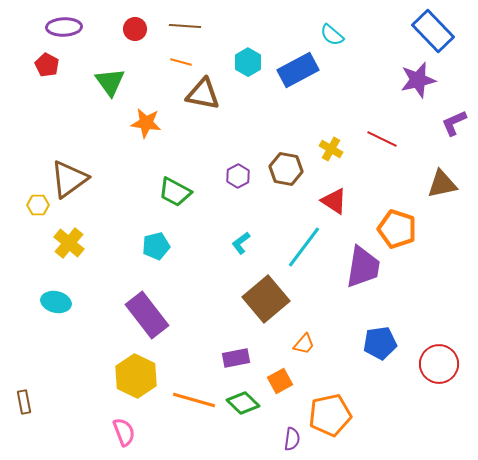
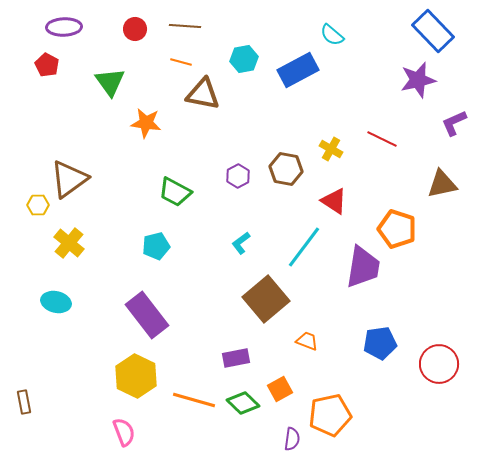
cyan hexagon at (248, 62): moved 4 px left, 3 px up; rotated 20 degrees clockwise
orange trapezoid at (304, 344): moved 3 px right, 3 px up; rotated 110 degrees counterclockwise
orange square at (280, 381): moved 8 px down
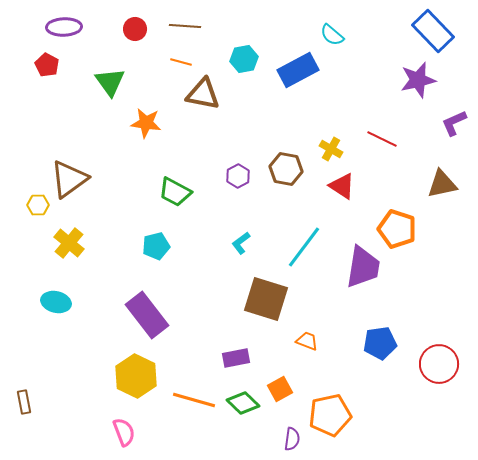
red triangle at (334, 201): moved 8 px right, 15 px up
brown square at (266, 299): rotated 33 degrees counterclockwise
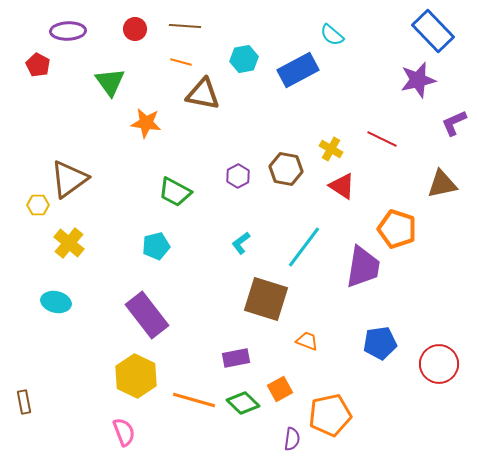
purple ellipse at (64, 27): moved 4 px right, 4 px down
red pentagon at (47, 65): moved 9 px left
